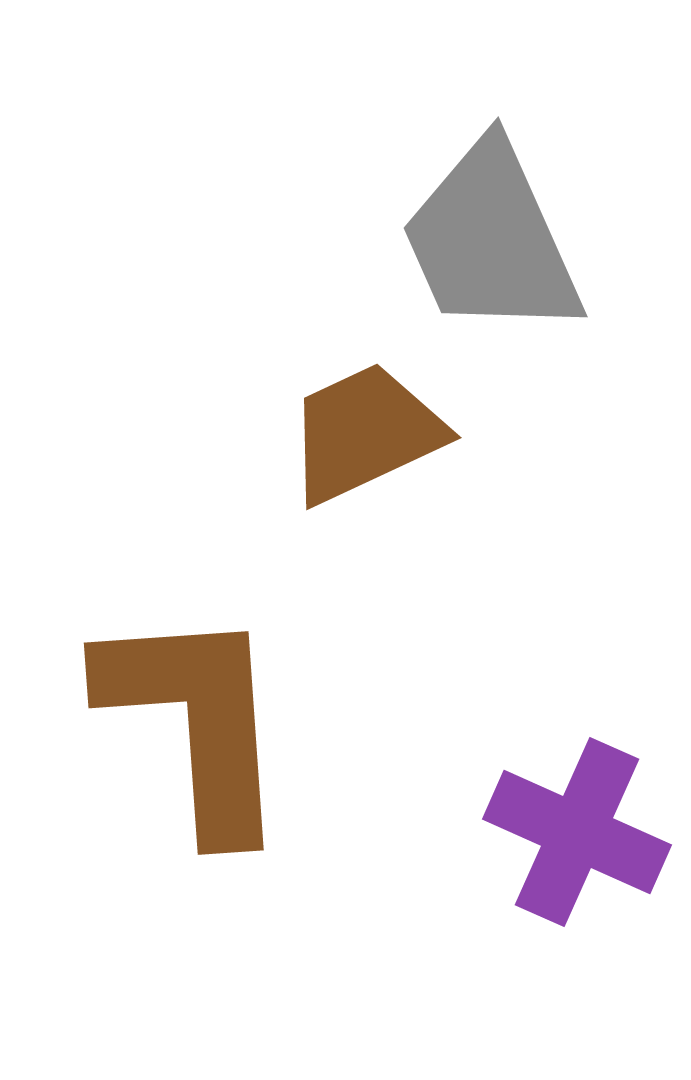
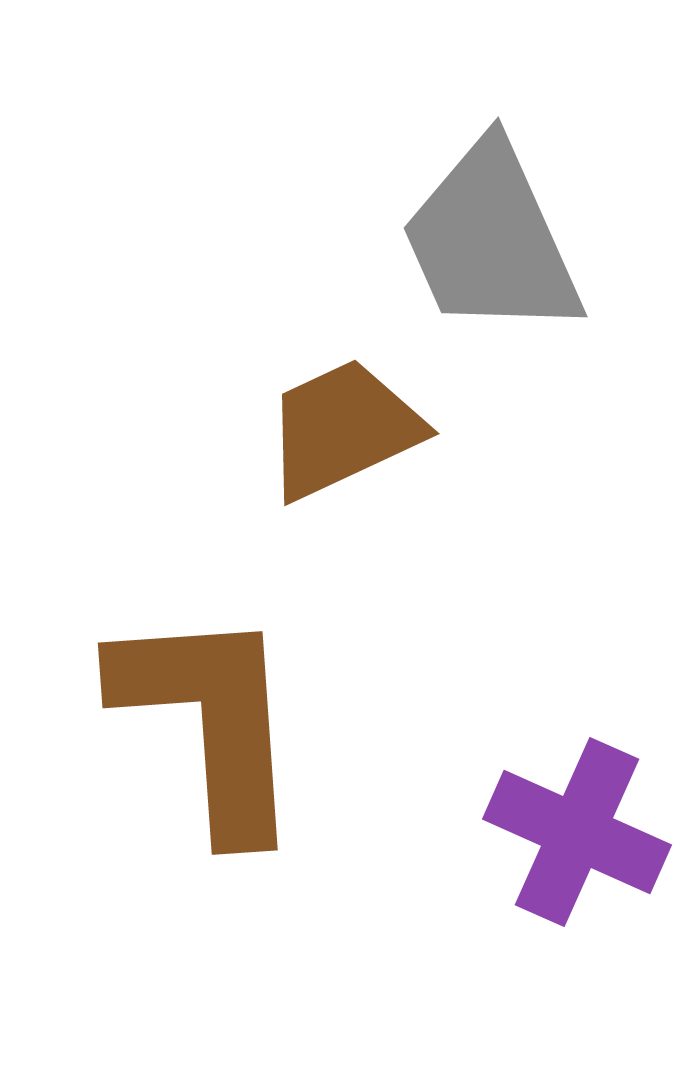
brown trapezoid: moved 22 px left, 4 px up
brown L-shape: moved 14 px right
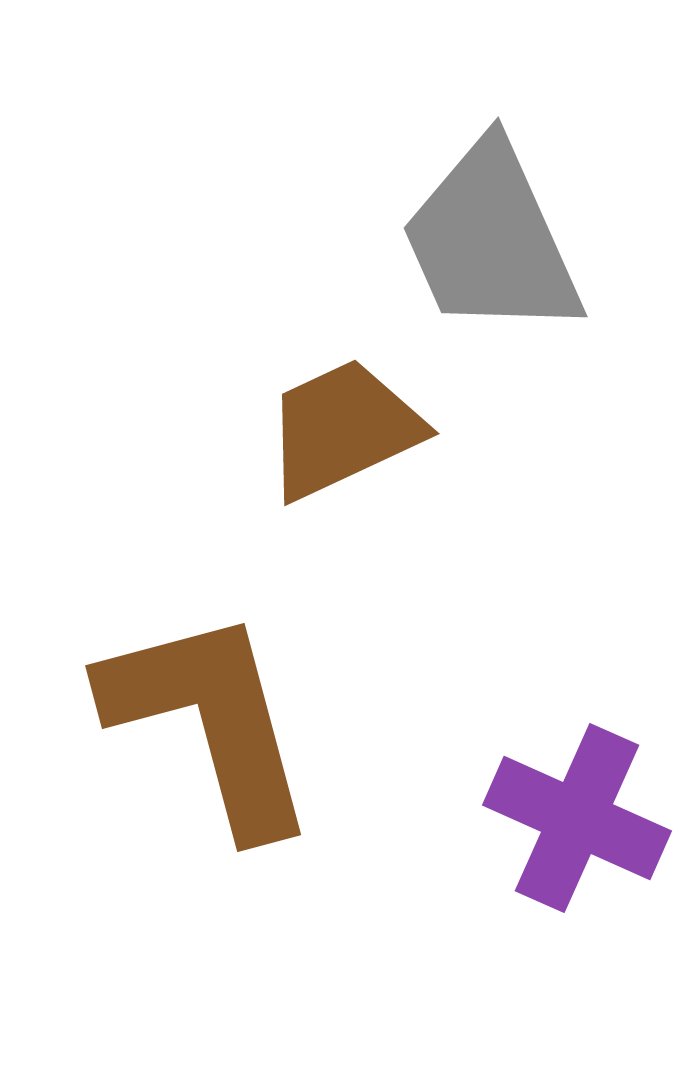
brown L-shape: rotated 11 degrees counterclockwise
purple cross: moved 14 px up
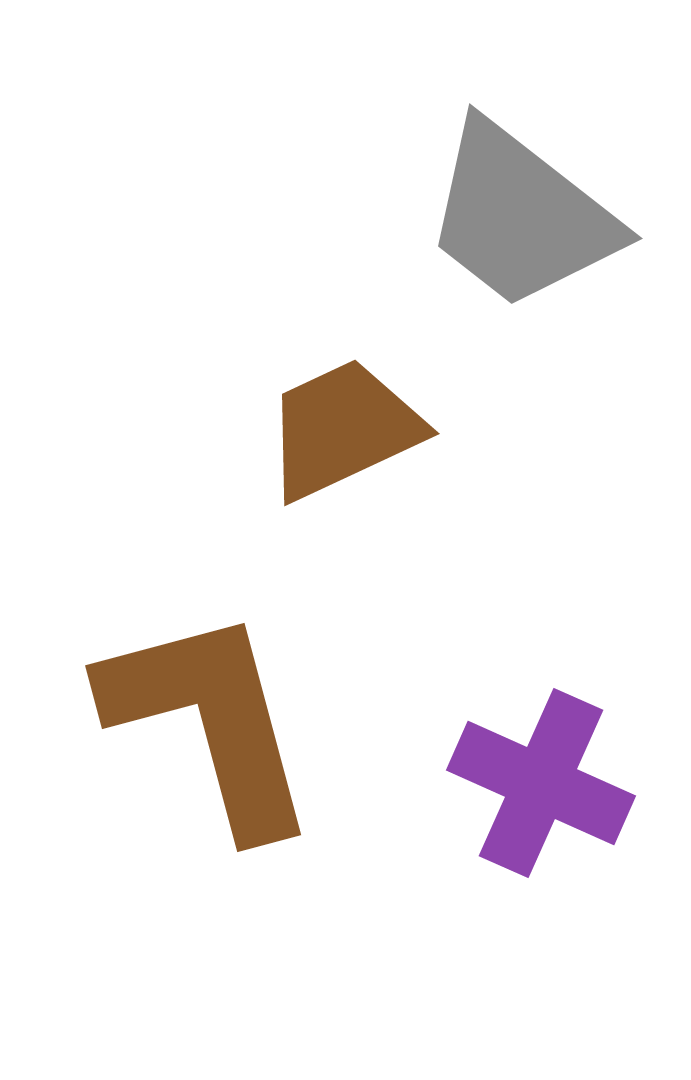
gray trapezoid: moved 30 px right, 24 px up; rotated 28 degrees counterclockwise
purple cross: moved 36 px left, 35 px up
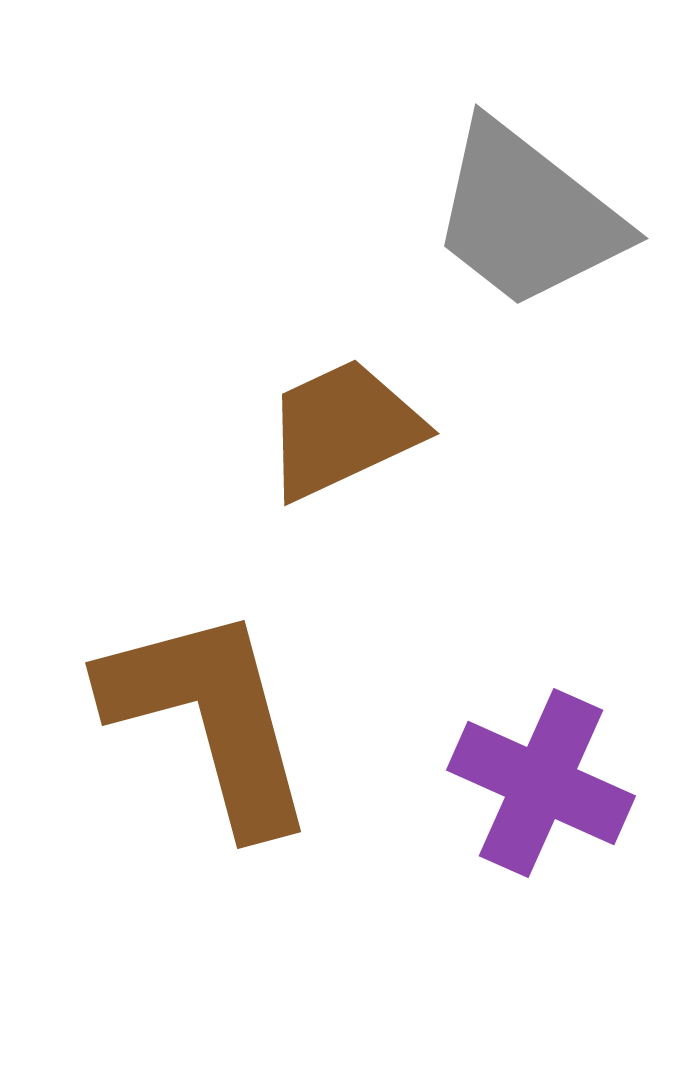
gray trapezoid: moved 6 px right
brown L-shape: moved 3 px up
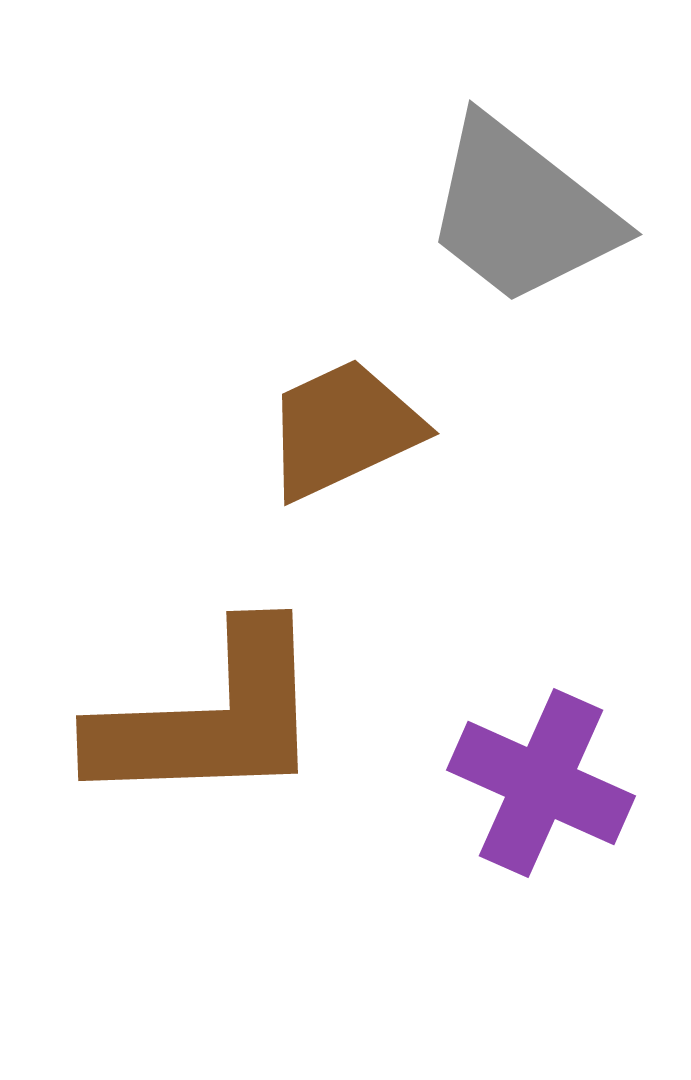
gray trapezoid: moved 6 px left, 4 px up
brown L-shape: rotated 103 degrees clockwise
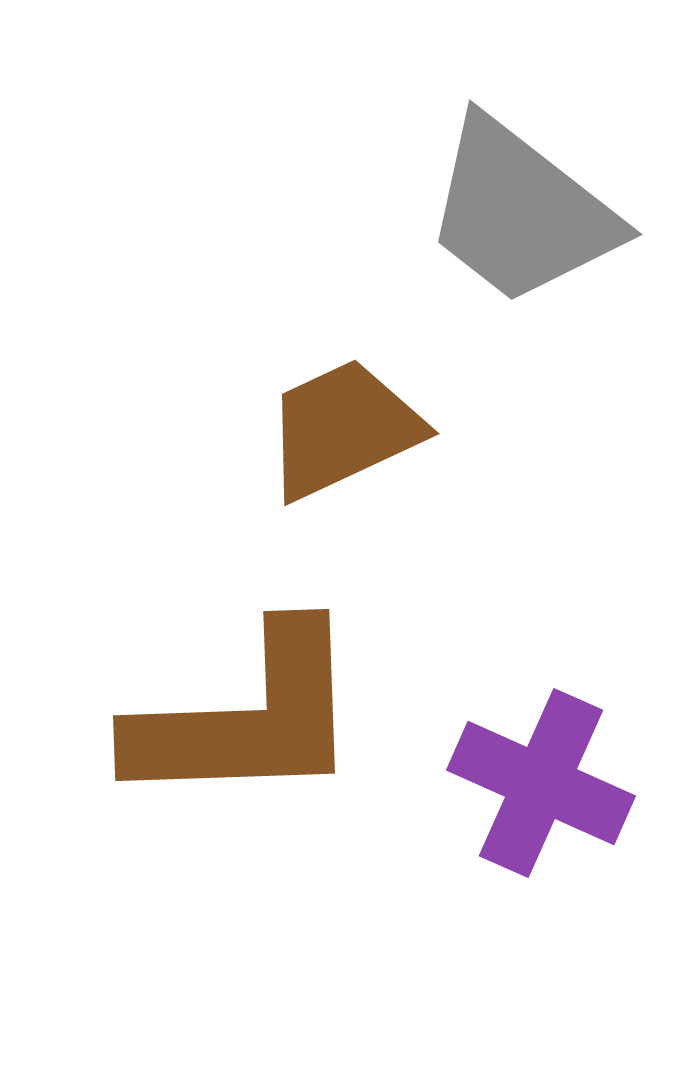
brown L-shape: moved 37 px right
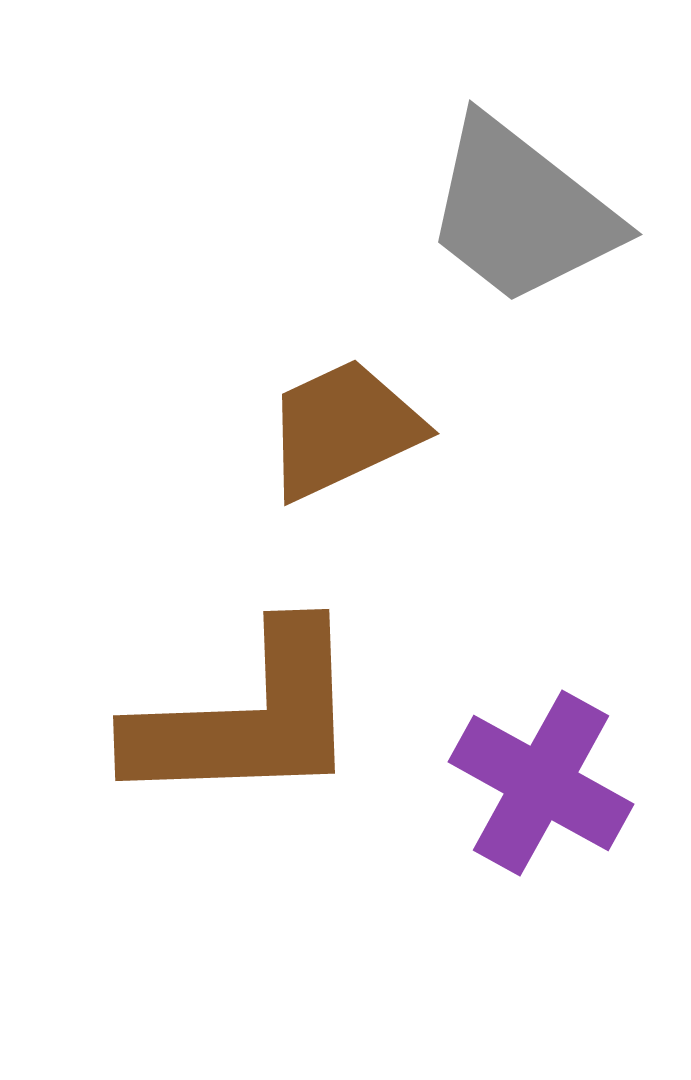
purple cross: rotated 5 degrees clockwise
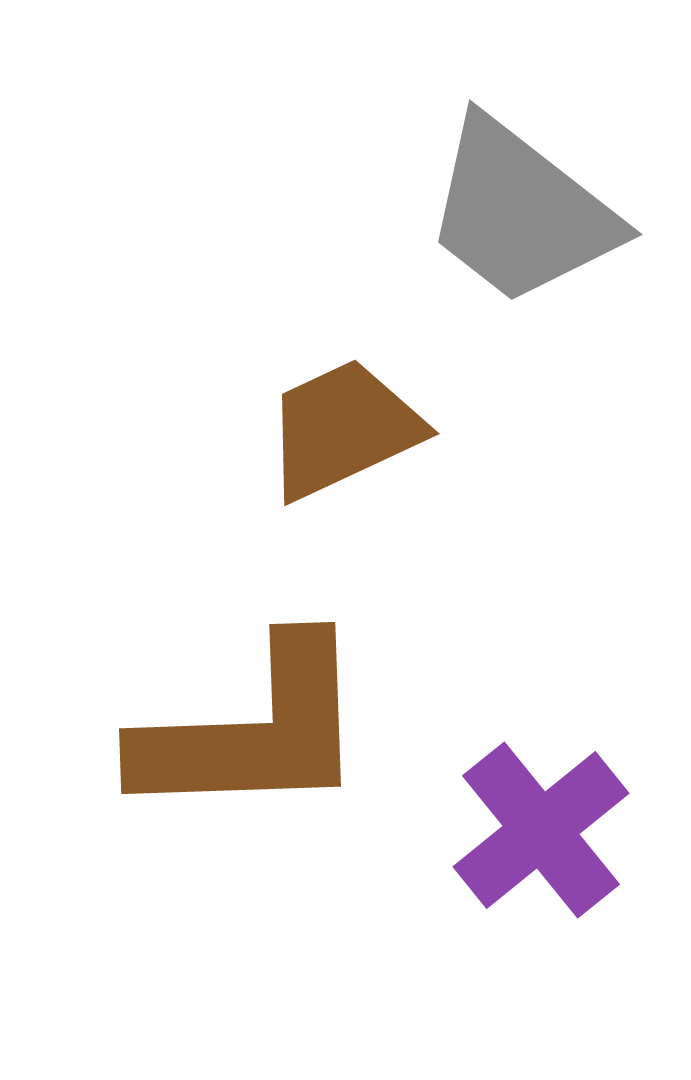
brown L-shape: moved 6 px right, 13 px down
purple cross: moved 47 px down; rotated 22 degrees clockwise
